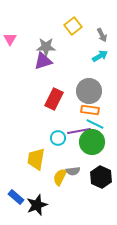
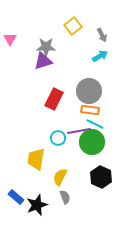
gray semicircle: moved 8 px left, 26 px down; rotated 104 degrees counterclockwise
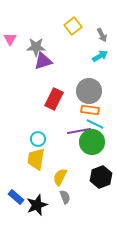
gray star: moved 10 px left
cyan circle: moved 20 px left, 1 px down
black hexagon: rotated 15 degrees clockwise
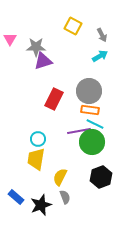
yellow square: rotated 24 degrees counterclockwise
black star: moved 4 px right
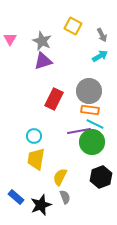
gray star: moved 6 px right, 6 px up; rotated 24 degrees clockwise
cyan circle: moved 4 px left, 3 px up
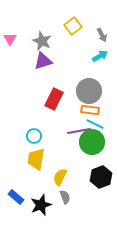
yellow square: rotated 24 degrees clockwise
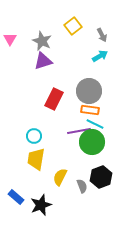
gray semicircle: moved 17 px right, 11 px up
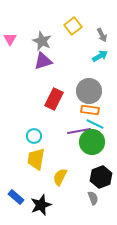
gray semicircle: moved 11 px right, 12 px down
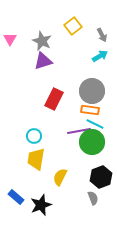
gray circle: moved 3 px right
